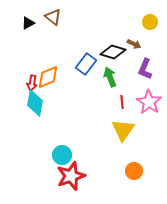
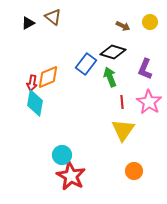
brown arrow: moved 11 px left, 18 px up
red star: rotated 24 degrees counterclockwise
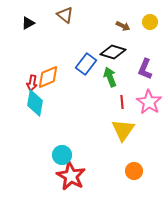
brown triangle: moved 12 px right, 2 px up
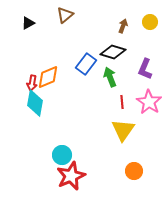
brown triangle: rotated 42 degrees clockwise
brown arrow: rotated 96 degrees counterclockwise
red star: rotated 20 degrees clockwise
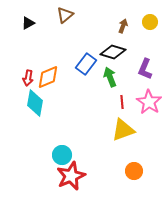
red arrow: moved 4 px left, 5 px up
yellow triangle: rotated 35 degrees clockwise
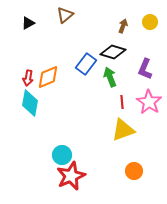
cyan diamond: moved 5 px left
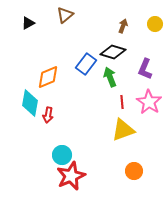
yellow circle: moved 5 px right, 2 px down
red arrow: moved 20 px right, 37 px down
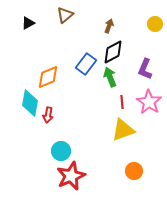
brown arrow: moved 14 px left
black diamond: rotated 45 degrees counterclockwise
cyan circle: moved 1 px left, 4 px up
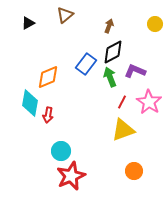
purple L-shape: moved 10 px left, 2 px down; rotated 90 degrees clockwise
red line: rotated 32 degrees clockwise
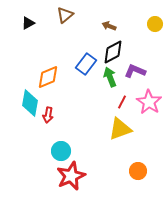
brown arrow: rotated 88 degrees counterclockwise
yellow triangle: moved 3 px left, 1 px up
orange circle: moved 4 px right
